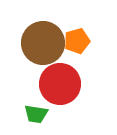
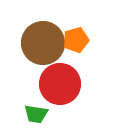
orange pentagon: moved 1 px left, 1 px up
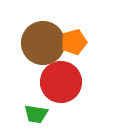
orange pentagon: moved 2 px left, 2 px down
red circle: moved 1 px right, 2 px up
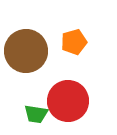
brown circle: moved 17 px left, 8 px down
red circle: moved 7 px right, 19 px down
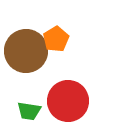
orange pentagon: moved 18 px left, 3 px up; rotated 15 degrees counterclockwise
green trapezoid: moved 7 px left, 3 px up
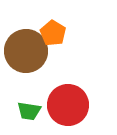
orange pentagon: moved 3 px left, 6 px up; rotated 10 degrees counterclockwise
red circle: moved 4 px down
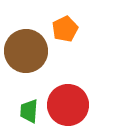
orange pentagon: moved 12 px right, 4 px up; rotated 15 degrees clockwise
green trapezoid: rotated 85 degrees clockwise
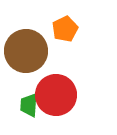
red circle: moved 12 px left, 10 px up
green trapezoid: moved 6 px up
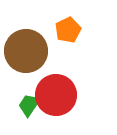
orange pentagon: moved 3 px right, 1 px down
green trapezoid: rotated 30 degrees clockwise
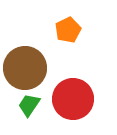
brown circle: moved 1 px left, 17 px down
red circle: moved 17 px right, 4 px down
